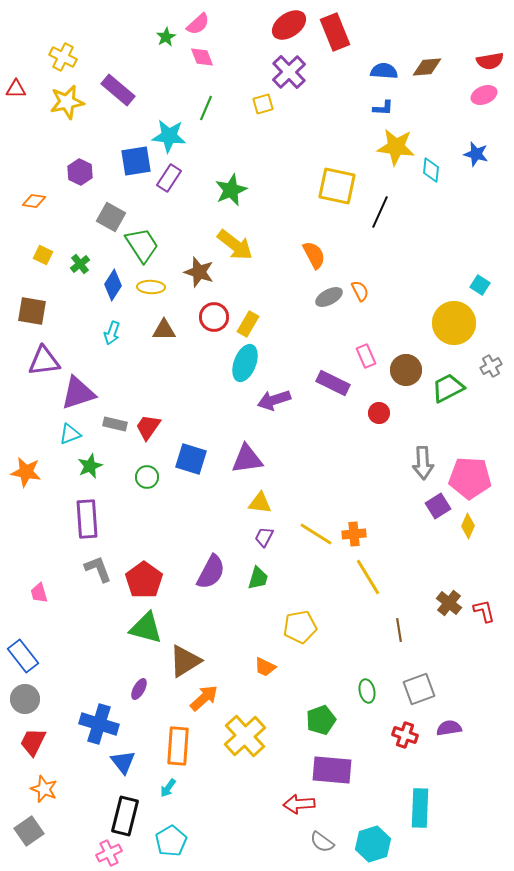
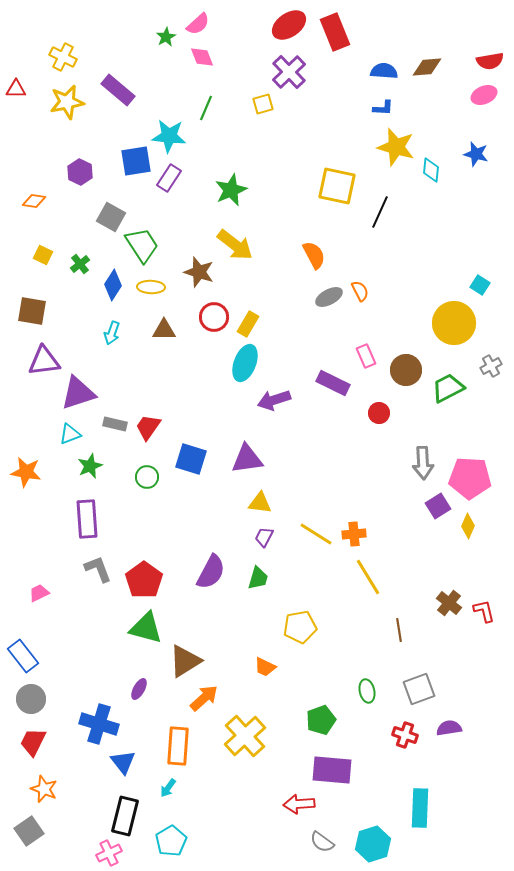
yellow star at (396, 147): rotated 9 degrees clockwise
pink trapezoid at (39, 593): rotated 80 degrees clockwise
gray circle at (25, 699): moved 6 px right
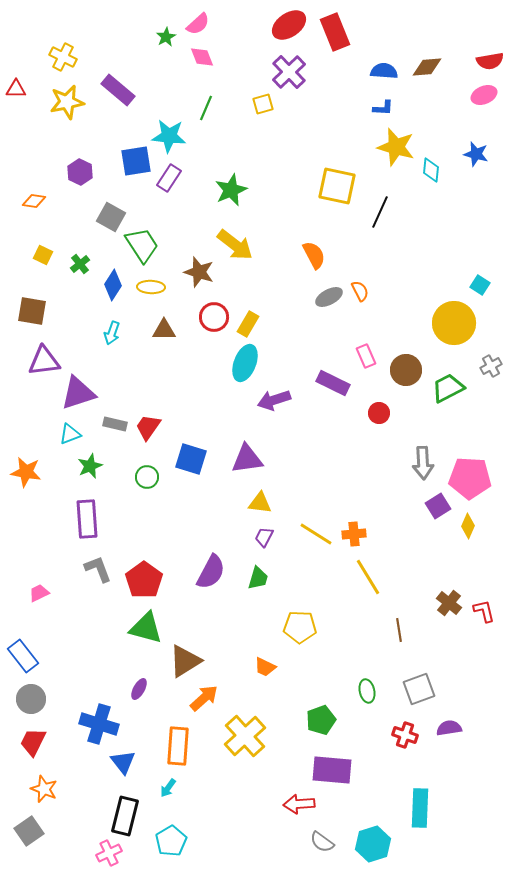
yellow pentagon at (300, 627): rotated 12 degrees clockwise
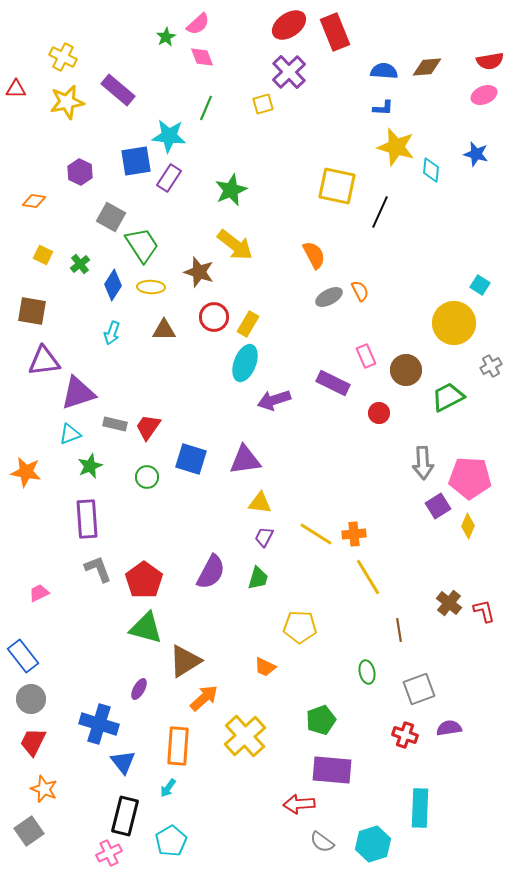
green trapezoid at (448, 388): moved 9 px down
purple triangle at (247, 459): moved 2 px left, 1 px down
green ellipse at (367, 691): moved 19 px up
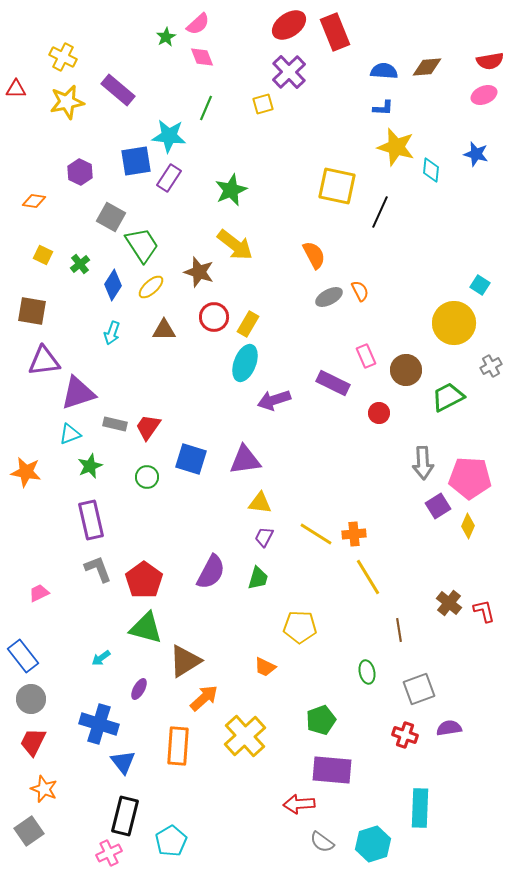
yellow ellipse at (151, 287): rotated 44 degrees counterclockwise
purple rectangle at (87, 519): moved 4 px right, 1 px down; rotated 9 degrees counterclockwise
cyan arrow at (168, 788): moved 67 px left, 130 px up; rotated 18 degrees clockwise
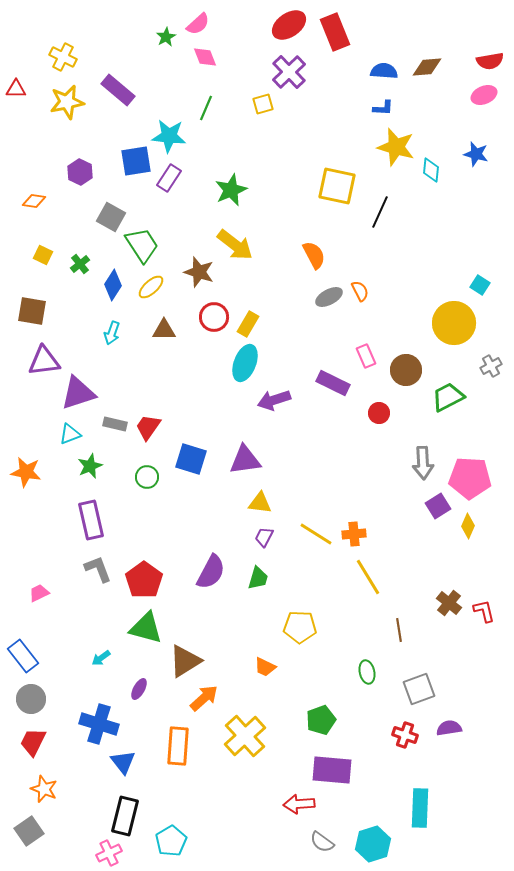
pink diamond at (202, 57): moved 3 px right
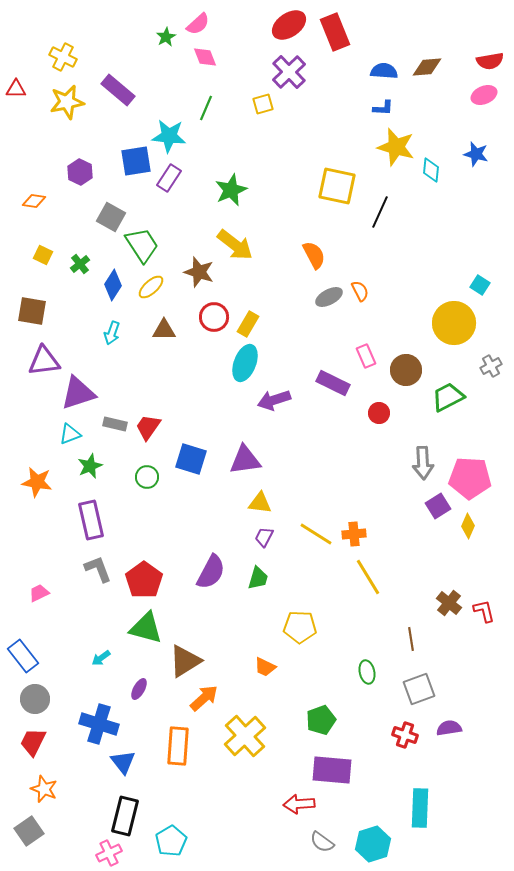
orange star at (26, 472): moved 11 px right, 10 px down
brown line at (399, 630): moved 12 px right, 9 px down
gray circle at (31, 699): moved 4 px right
